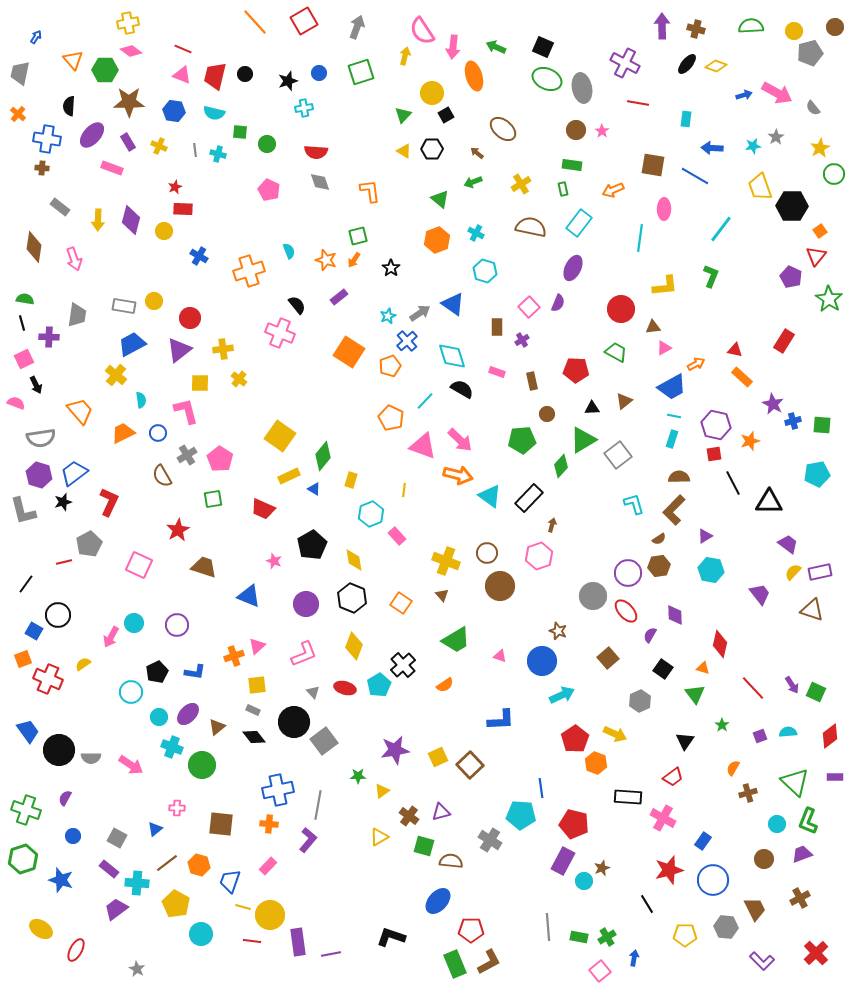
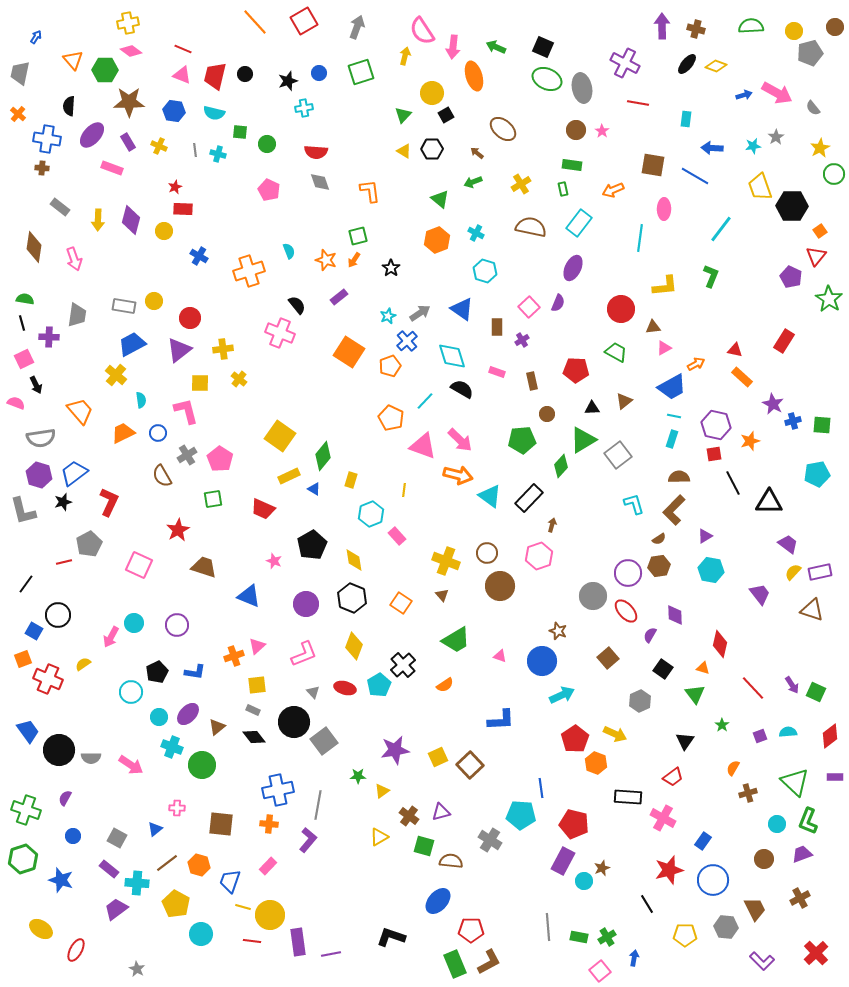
blue triangle at (453, 304): moved 9 px right, 5 px down
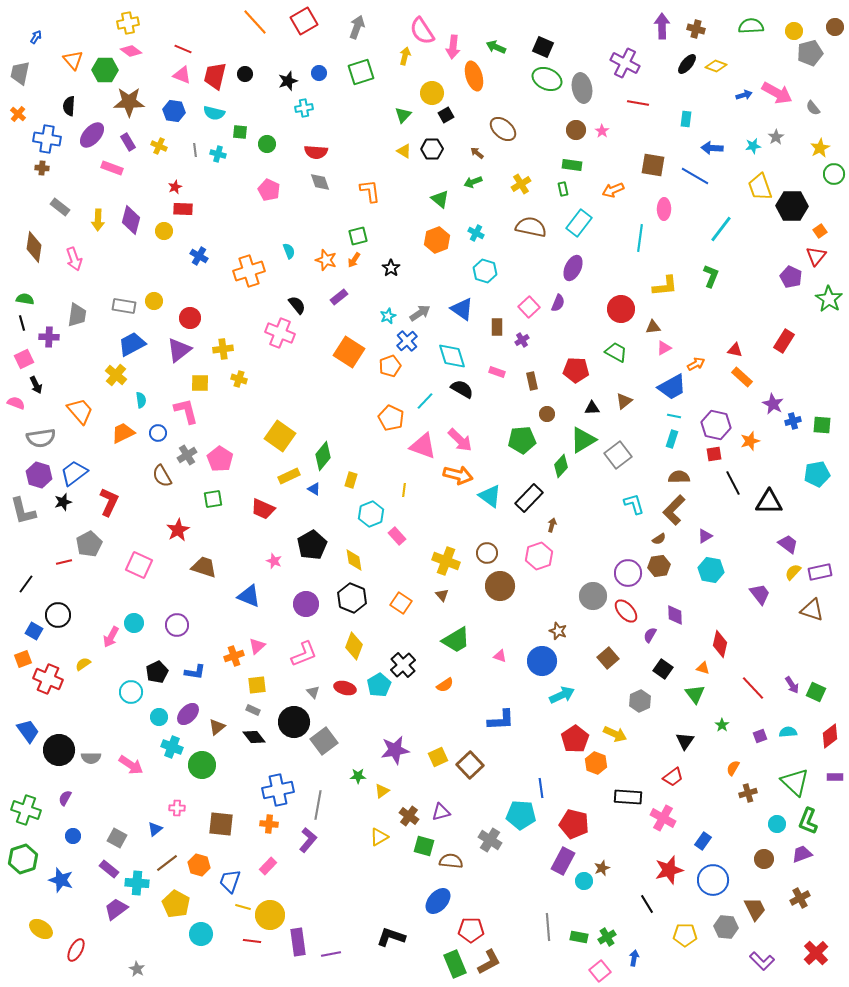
yellow cross at (239, 379): rotated 21 degrees counterclockwise
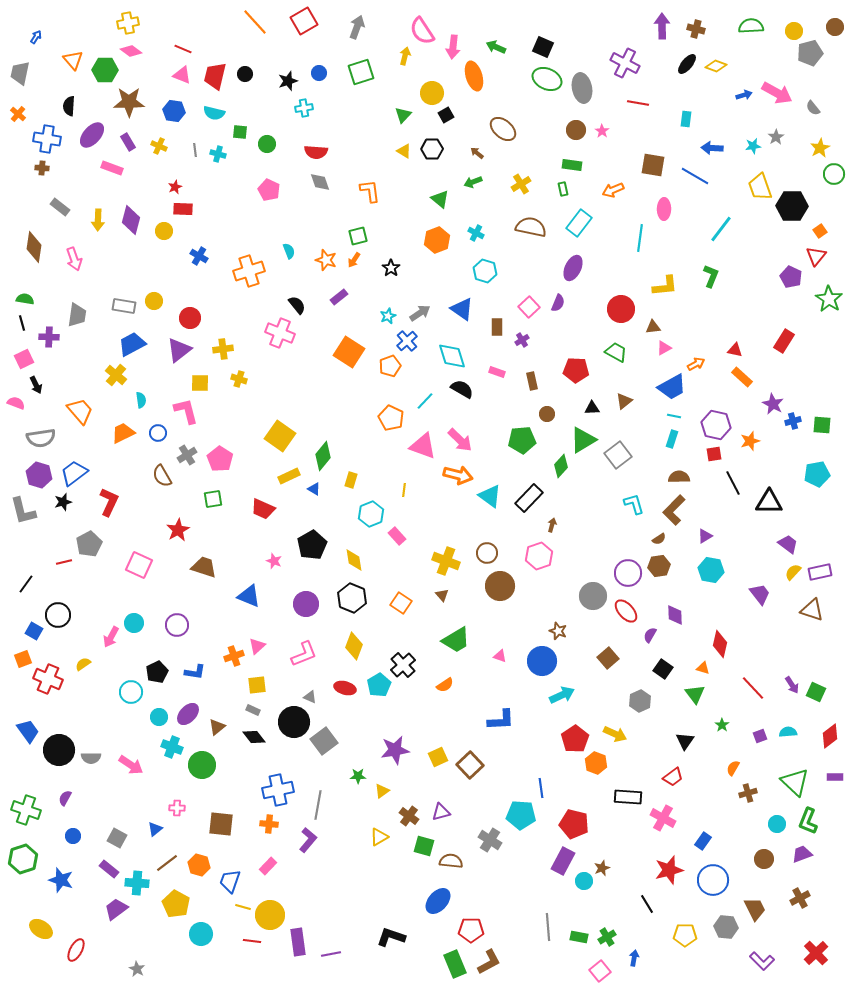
gray triangle at (313, 692): moved 3 px left, 5 px down; rotated 24 degrees counterclockwise
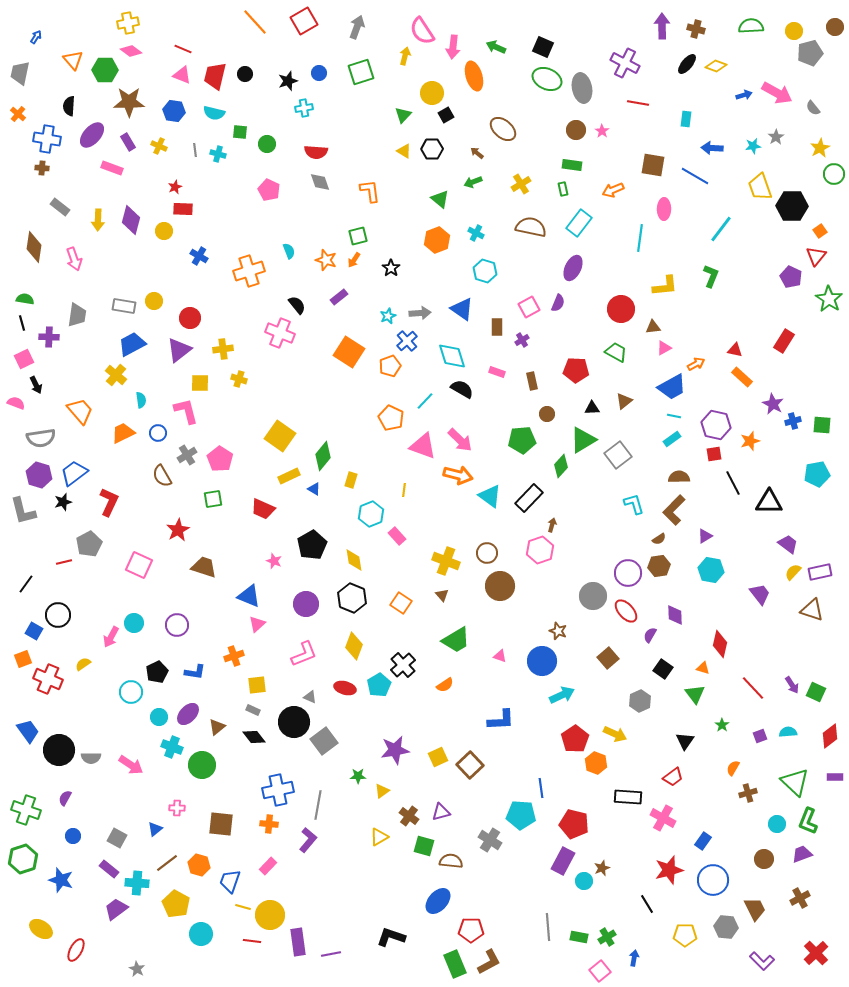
pink square at (529, 307): rotated 15 degrees clockwise
gray arrow at (420, 313): rotated 30 degrees clockwise
cyan rectangle at (672, 439): rotated 36 degrees clockwise
pink hexagon at (539, 556): moved 1 px right, 6 px up
pink triangle at (257, 646): moved 22 px up
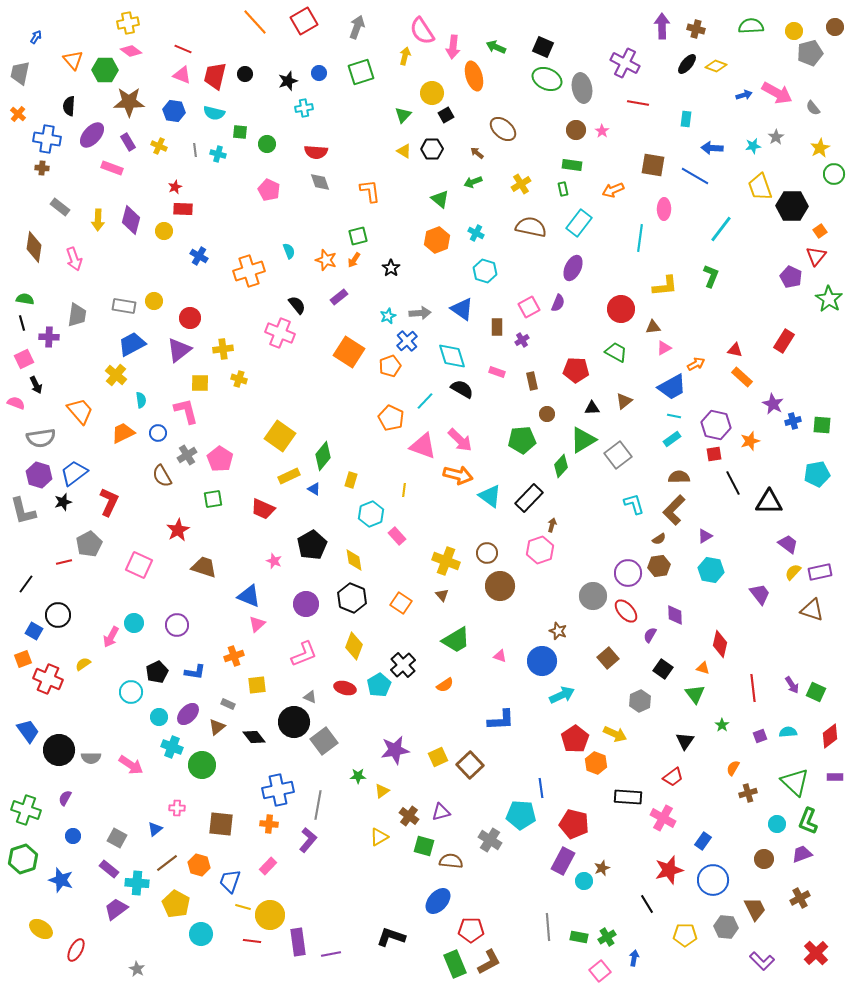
red line at (753, 688): rotated 36 degrees clockwise
gray rectangle at (253, 710): moved 25 px left, 6 px up
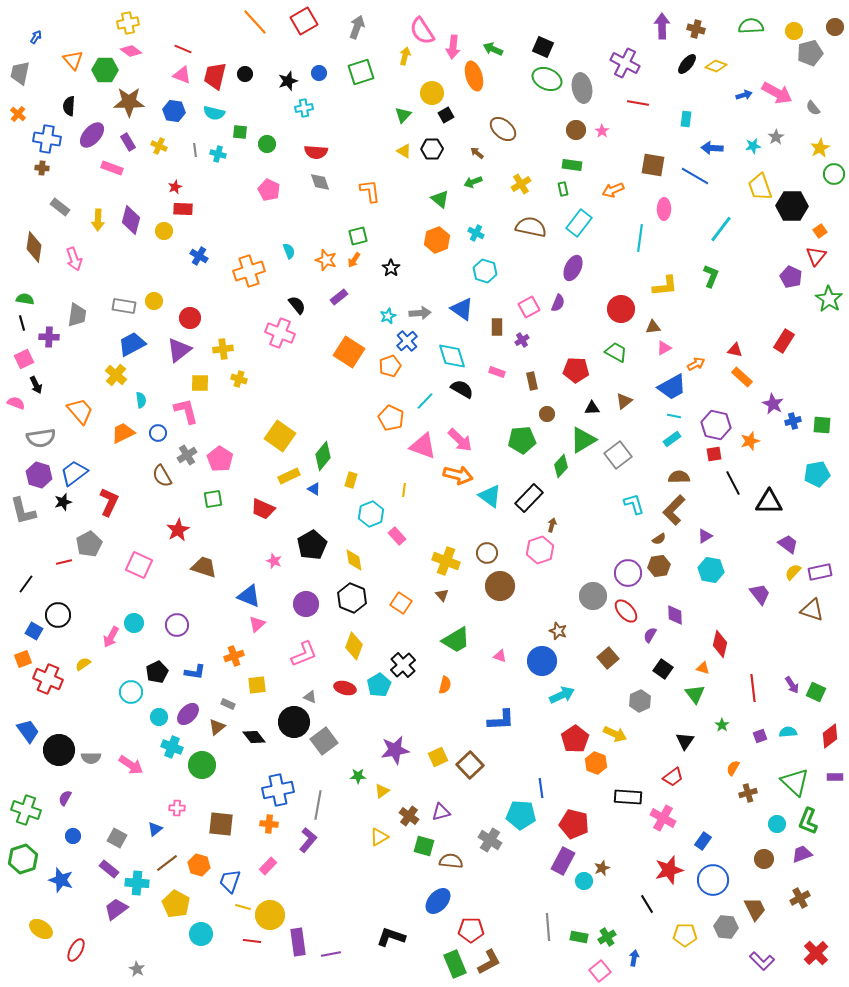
green arrow at (496, 47): moved 3 px left, 2 px down
orange semicircle at (445, 685): rotated 42 degrees counterclockwise
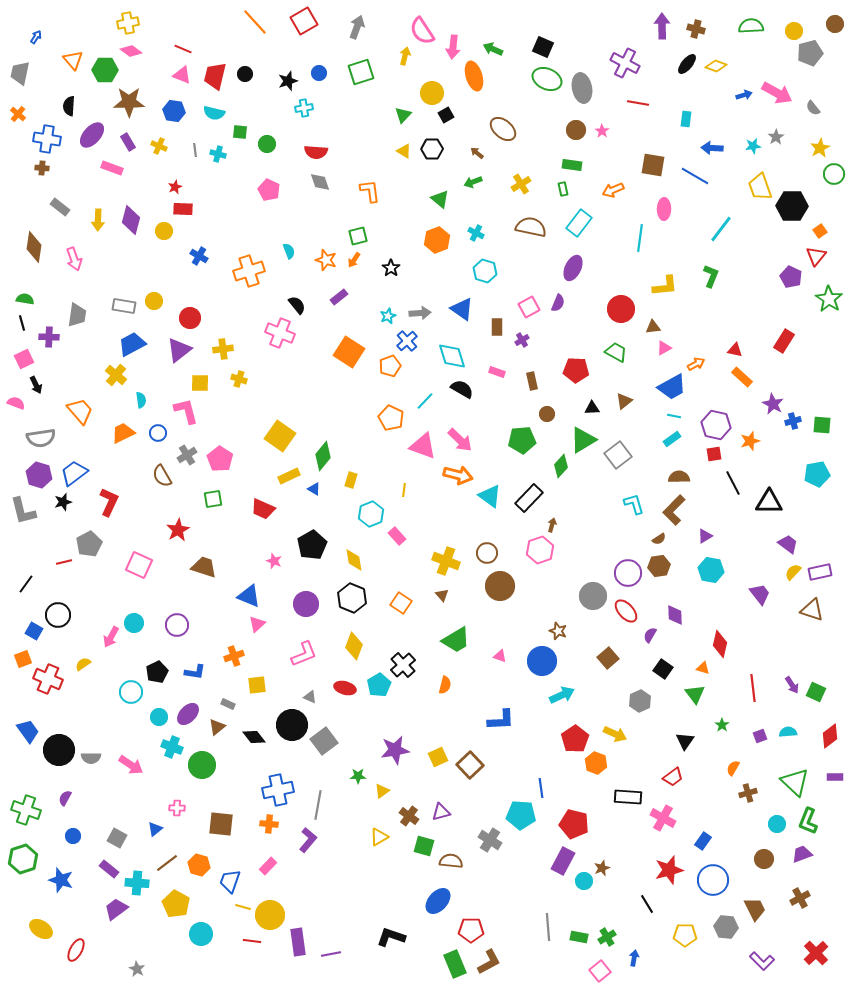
brown circle at (835, 27): moved 3 px up
black circle at (294, 722): moved 2 px left, 3 px down
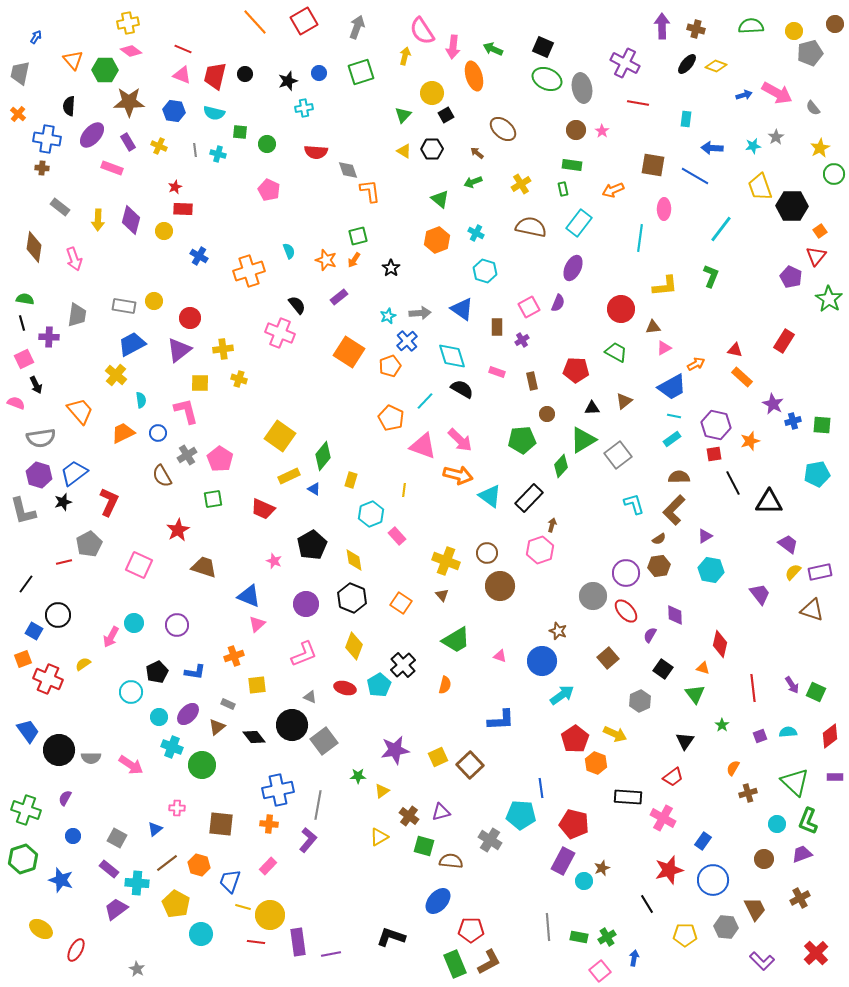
gray diamond at (320, 182): moved 28 px right, 12 px up
purple circle at (628, 573): moved 2 px left
cyan arrow at (562, 695): rotated 10 degrees counterclockwise
red line at (252, 941): moved 4 px right, 1 px down
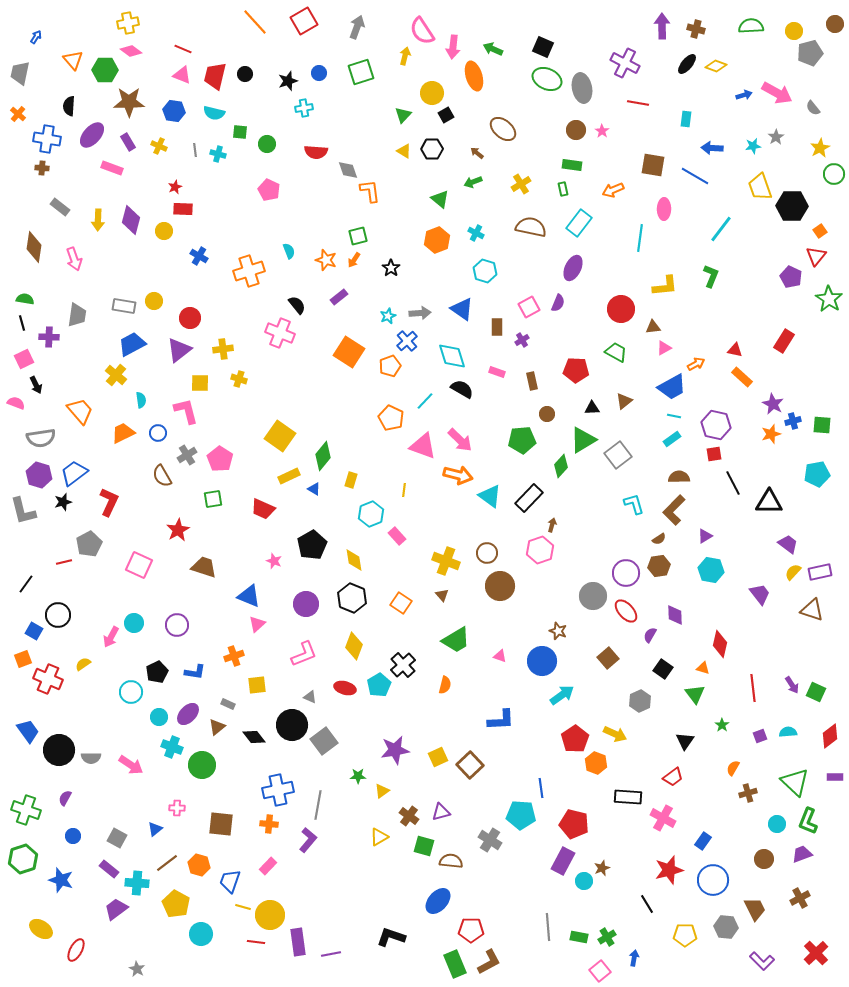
orange star at (750, 441): moved 21 px right, 7 px up
